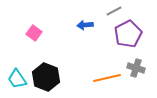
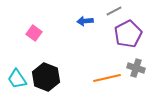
blue arrow: moved 4 px up
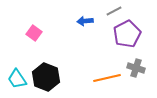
purple pentagon: moved 1 px left
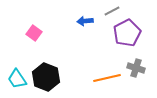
gray line: moved 2 px left
purple pentagon: moved 1 px up
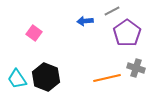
purple pentagon: rotated 8 degrees counterclockwise
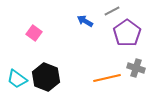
blue arrow: rotated 35 degrees clockwise
cyan trapezoid: rotated 20 degrees counterclockwise
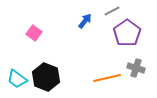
blue arrow: rotated 98 degrees clockwise
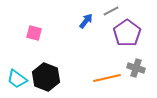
gray line: moved 1 px left
blue arrow: moved 1 px right
pink square: rotated 21 degrees counterclockwise
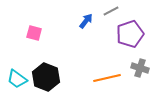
purple pentagon: moved 3 px right, 1 px down; rotated 16 degrees clockwise
gray cross: moved 4 px right
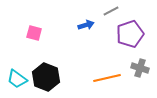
blue arrow: moved 4 px down; rotated 35 degrees clockwise
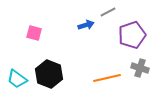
gray line: moved 3 px left, 1 px down
purple pentagon: moved 2 px right, 1 px down
black hexagon: moved 3 px right, 3 px up
